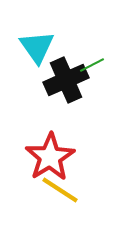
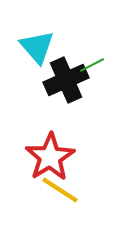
cyan triangle: rotated 6 degrees counterclockwise
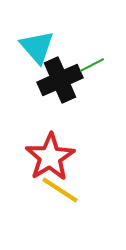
black cross: moved 6 px left
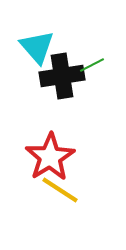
black cross: moved 2 px right, 4 px up; rotated 15 degrees clockwise
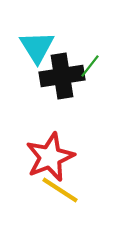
cyan triangle: rotated 9 degrees clockwise
green line: moved 2 px left, 1 px down; rotated 25 degrees counterclockwise
red star: rotated 9 degrees clockwise
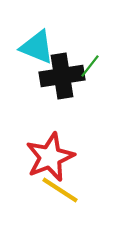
cyan triangle: rotated 36 degrees counterclockwise
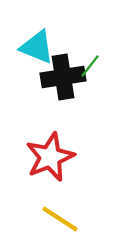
black cross: moved 1 px right, 1 px down
yellow line: moved 29 px down
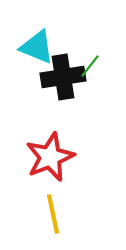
yellow line: moved 7 px left, 5 px up; rotated 45 degrees clockwise
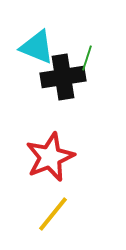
green line: moved 3 px left, 8 px up; rotated 20 degrees counterclockwise
yellow line: rotated 51 degrees clockwise
